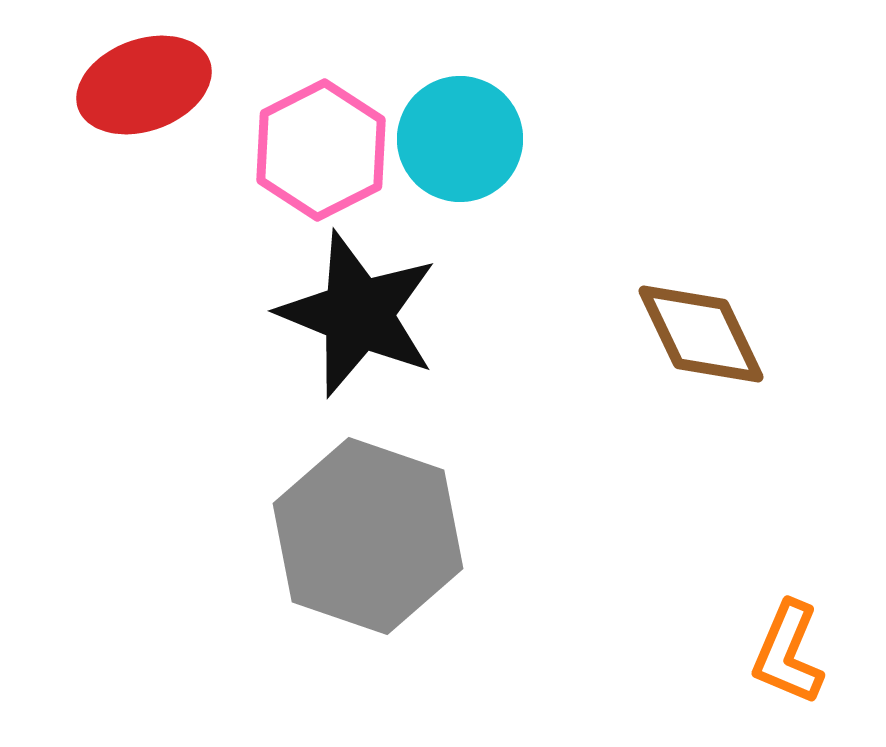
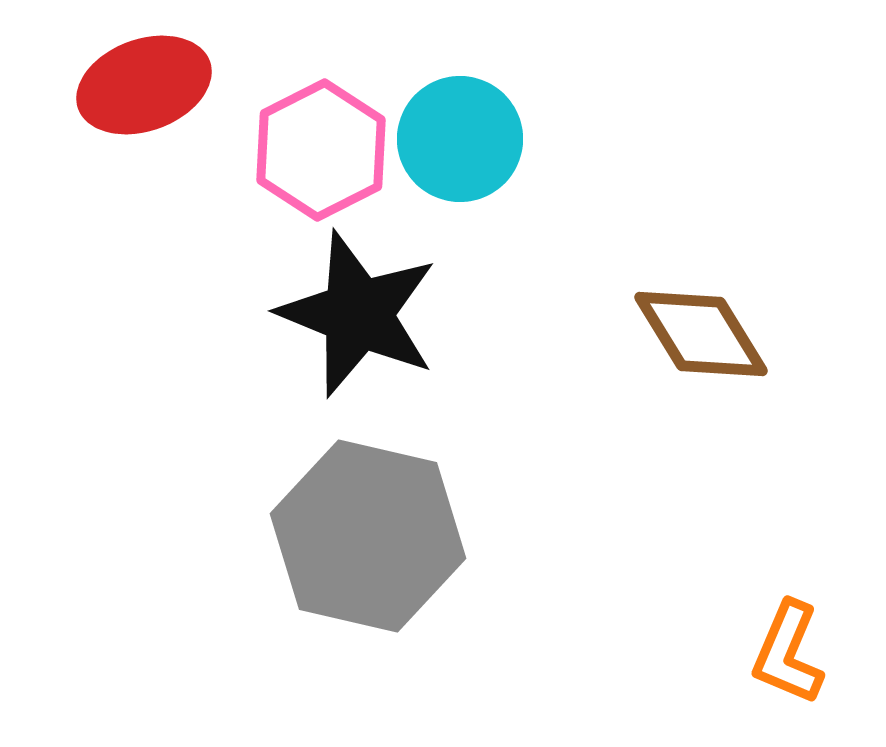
brown diamond: rotated 6 degrees counterclockwise
gray hexagon: rotated 6 degrees counterclockwise
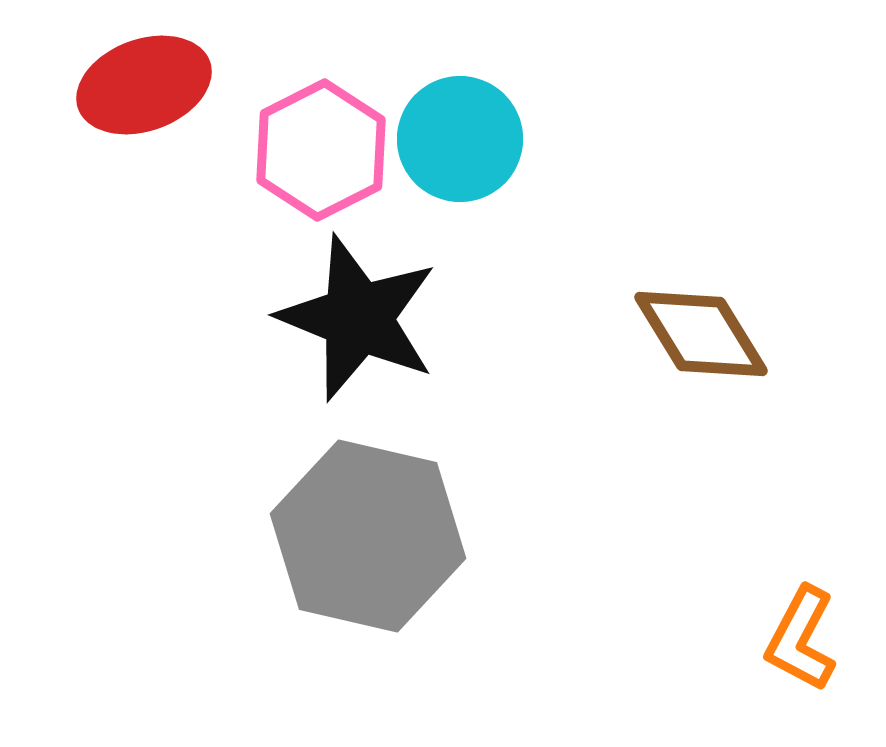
black star: moved 4 px down
orange L-shape: moved 13 px right, 14 px up; rotated 5 degrees clockwise
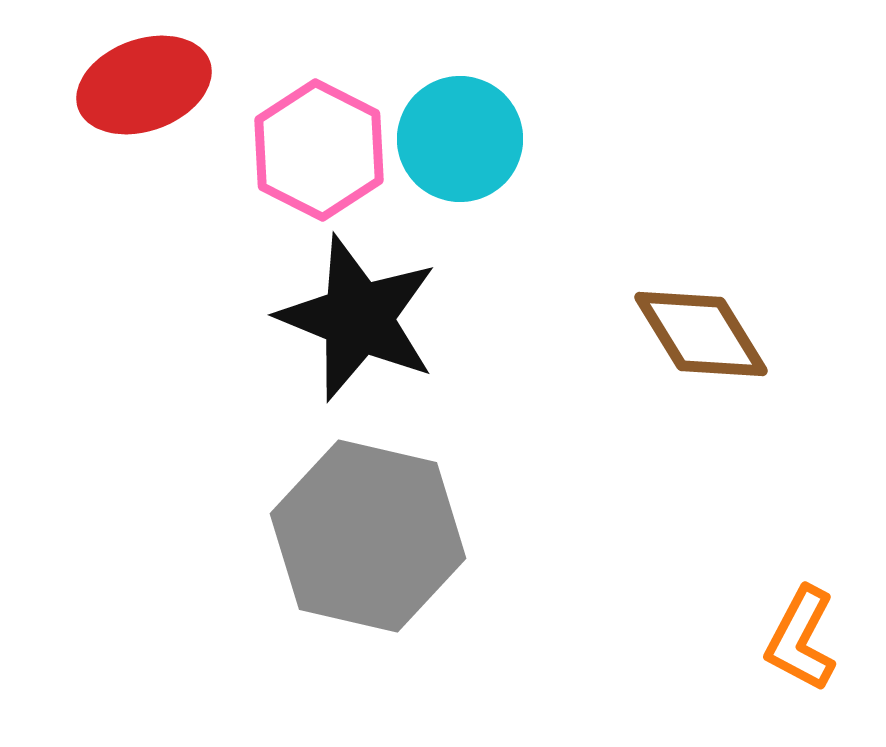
pink hexagon: moved 2 px left; rotated 6 degrees counterclockwise
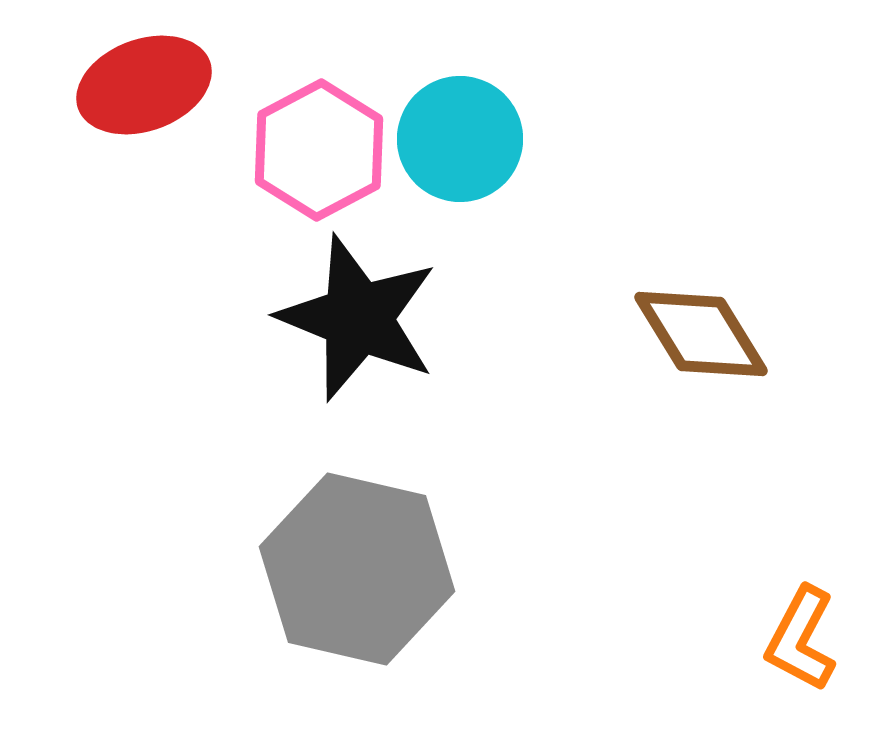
pink hexagon: rotated 5 degrees clockwise
gray hexagon: moved 11 px left, 33 px down
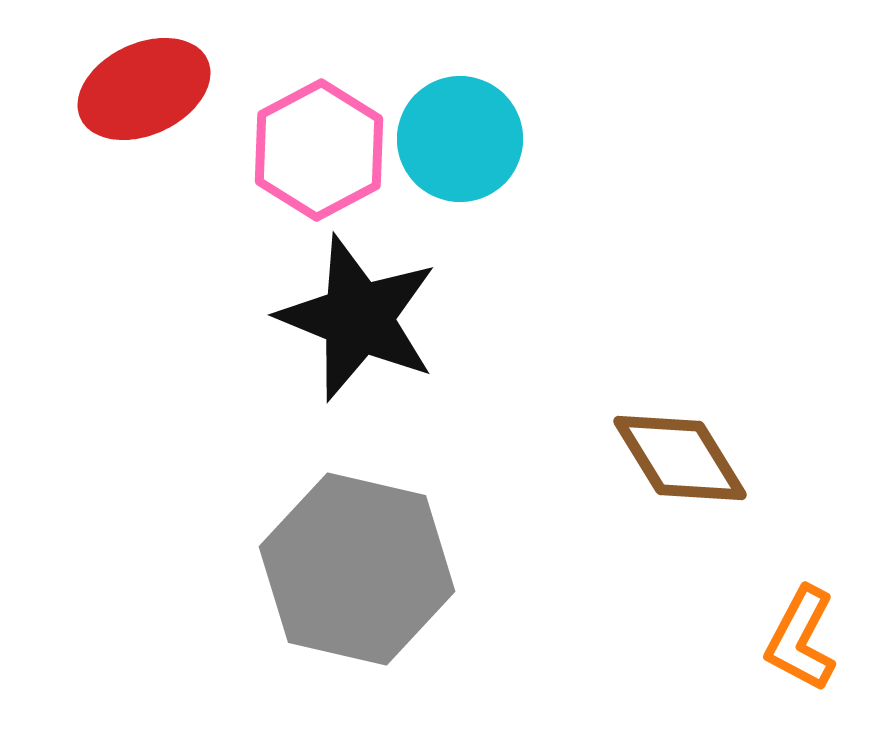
red ellipse: moved 4 px down; rotated 5 degrees counterclockwise
brown diamond: moved 21 px left, 124 px down
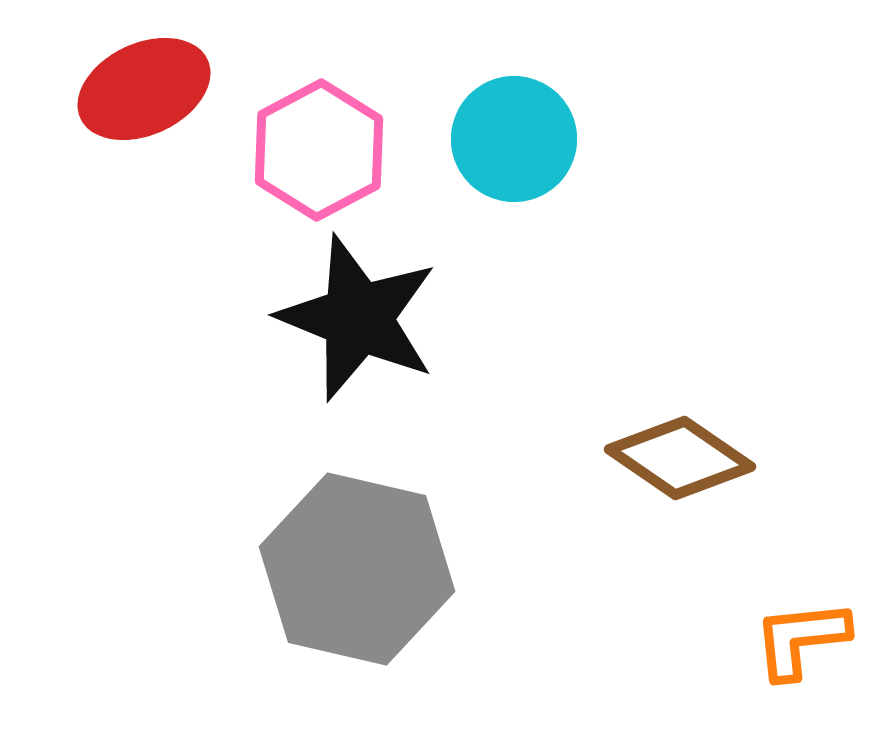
cyan circle: moved 54 px right
brown diamond: rotated 24 degrees counterclockwise
orange L-shape: rotated 56 degrees clockwise
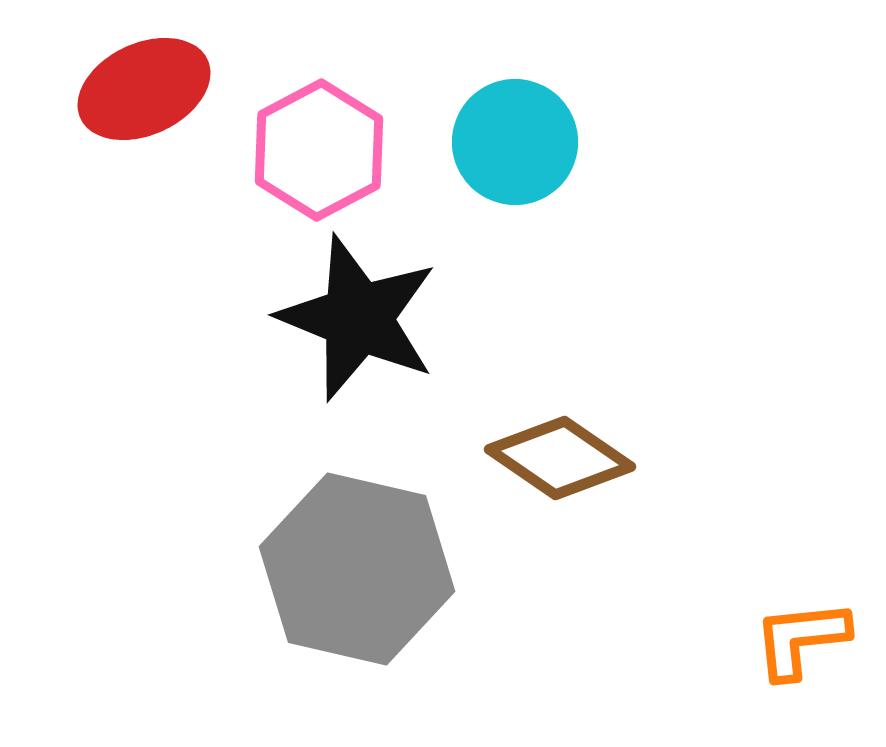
cyan circle: moved 1 px right, 3 px down
brown diamond: moved 120 px left
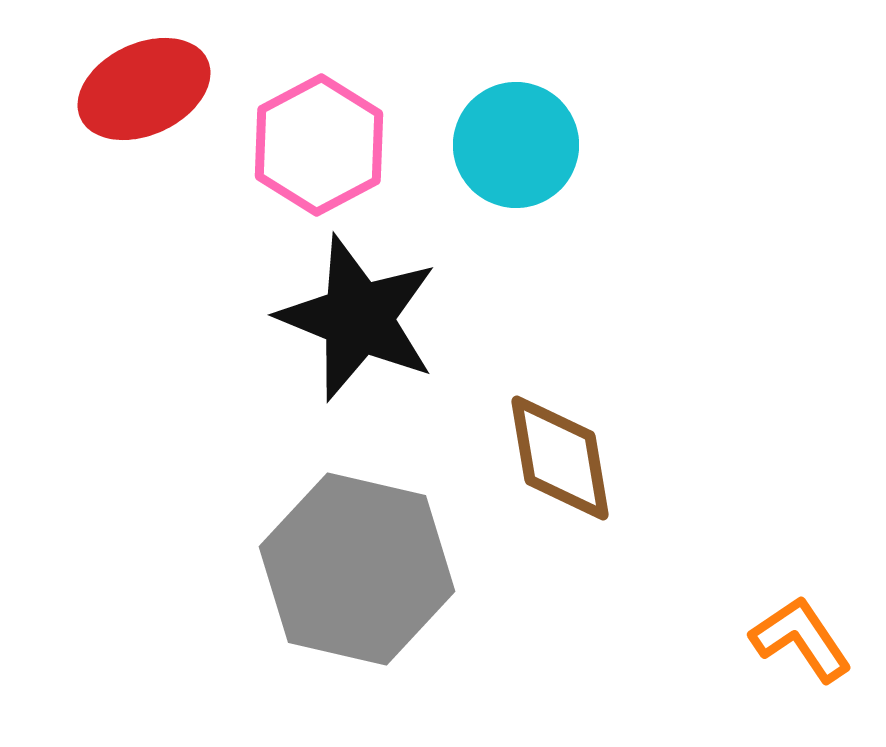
cyan circle: moved 1 px right, 3 px down
pink hexagon: moved 5 px up
brown diamond: rotated 46 degrees clockwise
orange L-shape: rotated 62 degrees clockwise
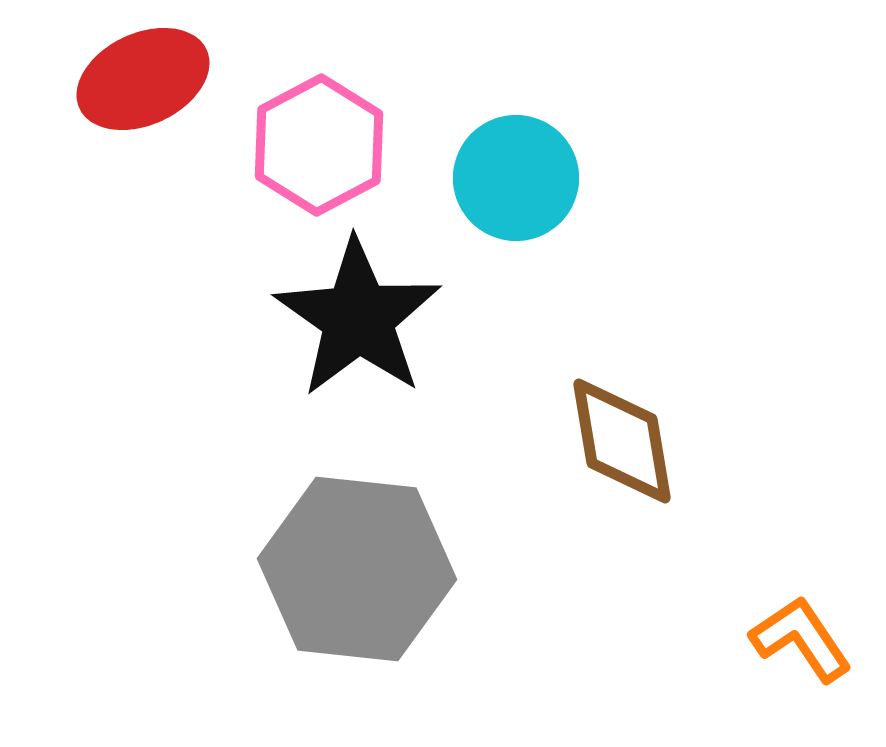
red ellipse: moved 1 px left, 10 px up
cyan circle: moved 33 px down
black star: rotated 13 degrees clockwise
brown diamond: moved 62 px right, 17 px up
gray hexagon: rotated 7 degrees counterclockwise
